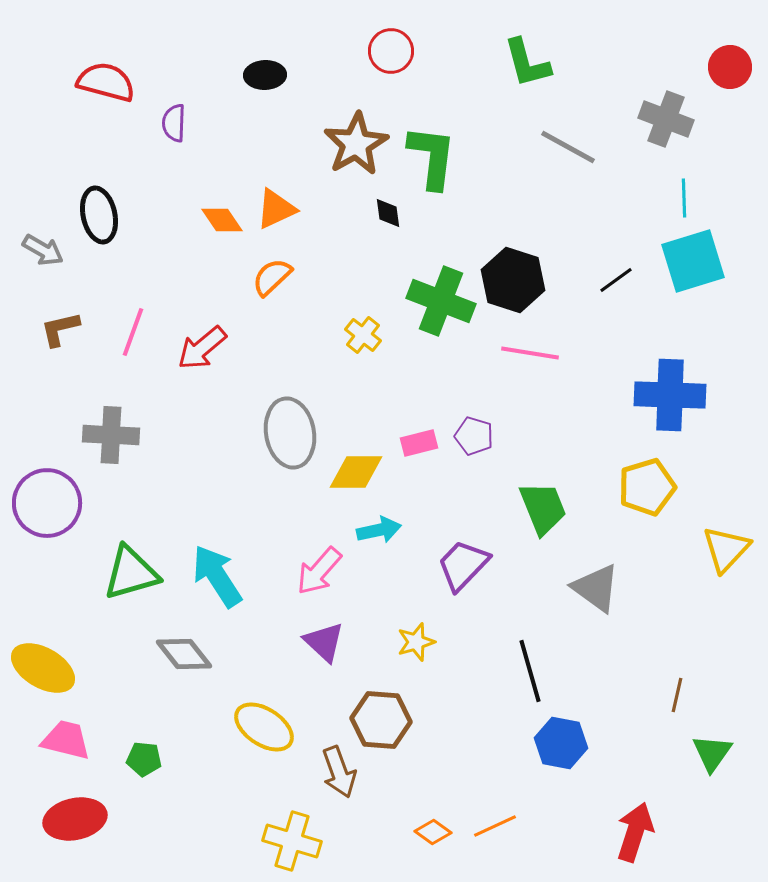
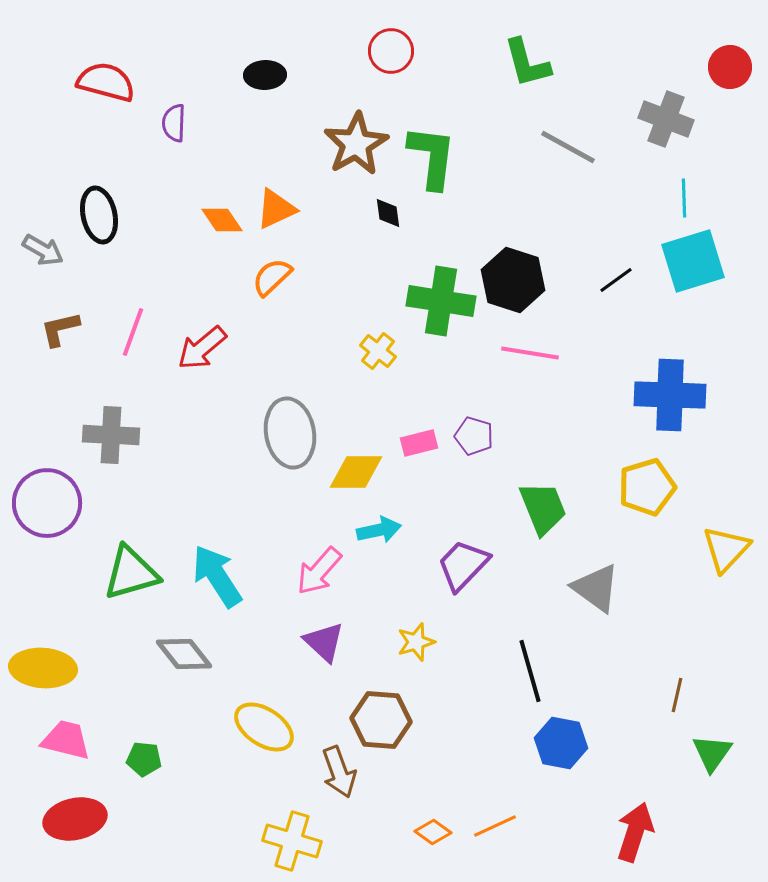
green cross at (441, 301): rotated 12 degrees counterclockwise
yellow cross at (363, 335): moved 15 px right, 16 px down
yellow ellipse at (43, 668): rotated 26 degrees counterclockwise
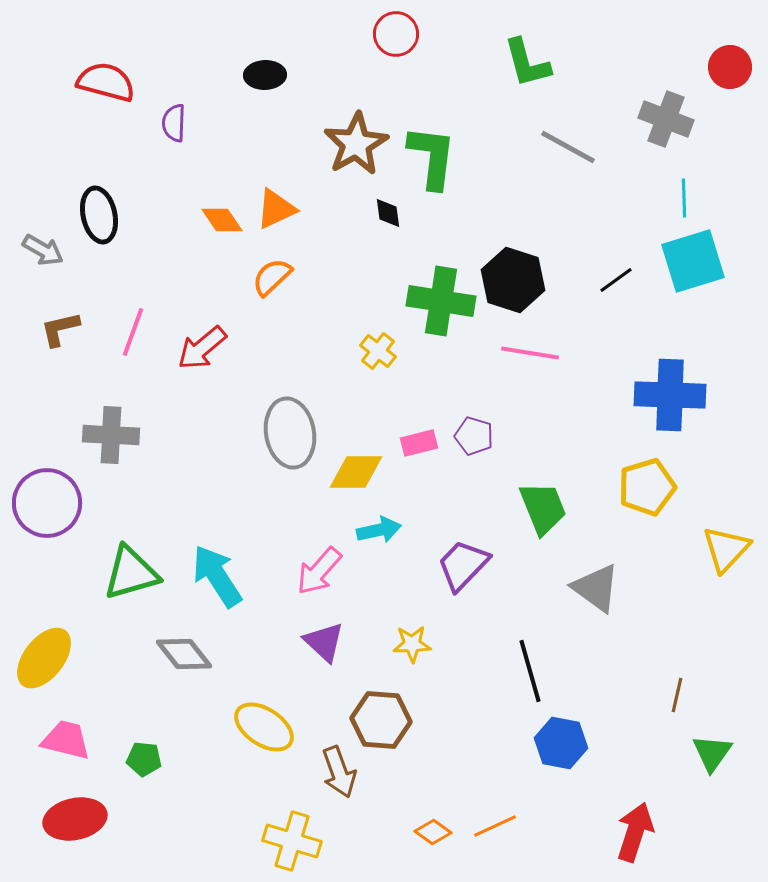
red circle at (391, 51): moved 5 px right, 17 px up
yellow star at (416, 642): moved 4 px left, 2 px down; rotated 15 degrees clockwise
yellow ellipse at (43, 668): moved 1 px right, 10 px up; rotated 56 degrees counterclockwise
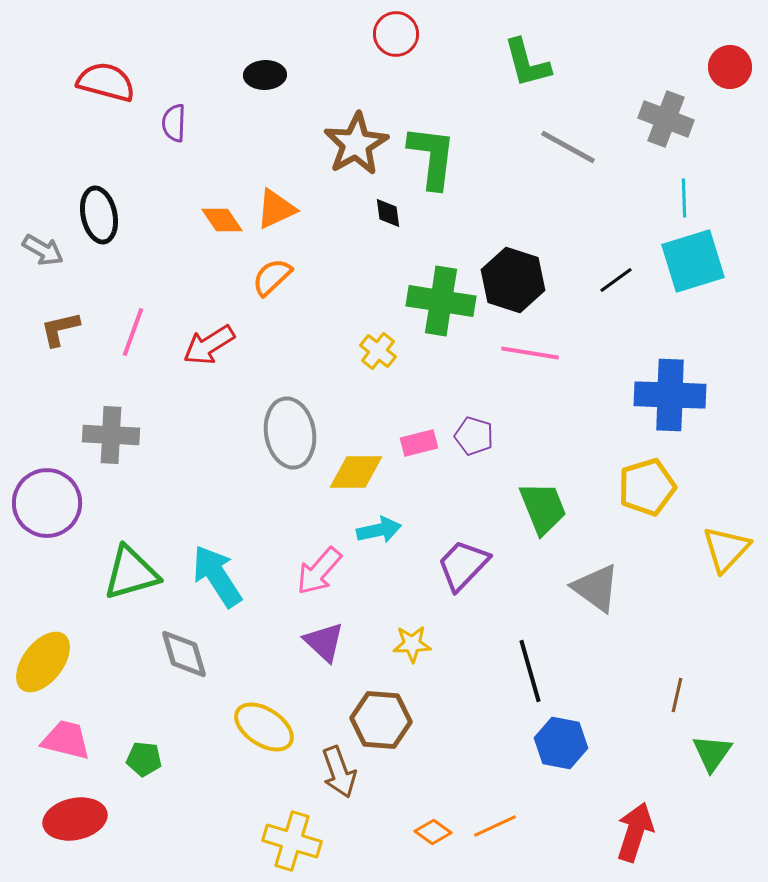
red arrow at (202, 348): moved 7 px right, 3 px up; rotated 8 degrees clockwise
gray diamond at (184, 654): rotated 22 degrees clockwise
yellow ellipse at (44, 658): moved 1 px left, 4 px down
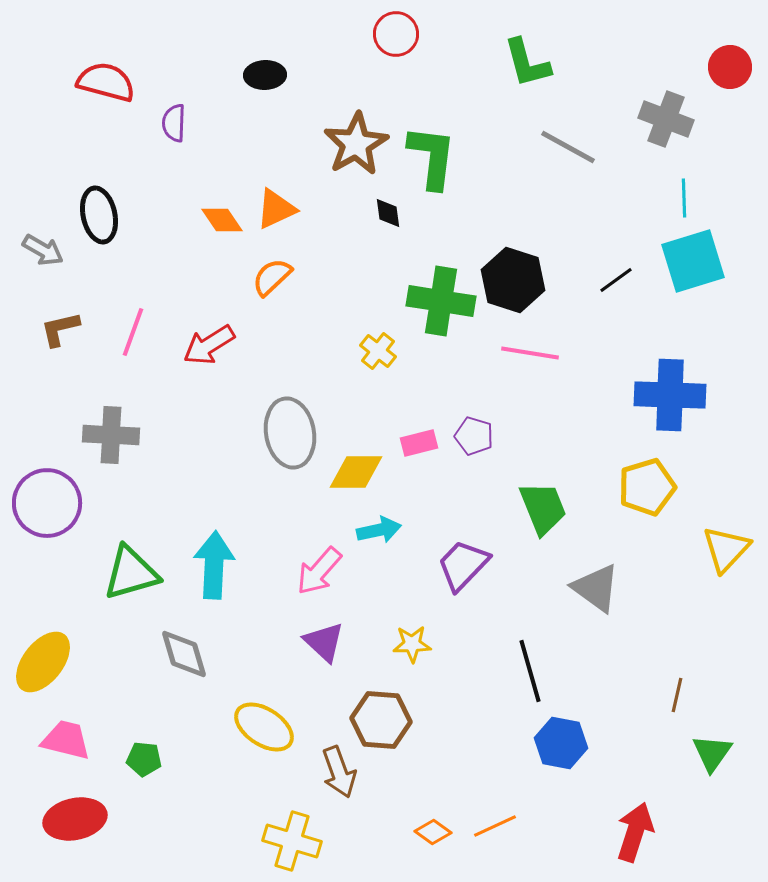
cyan arrow at (217, 576): moved 3 px left, 11 px up; rotated 36 degrees clockwise
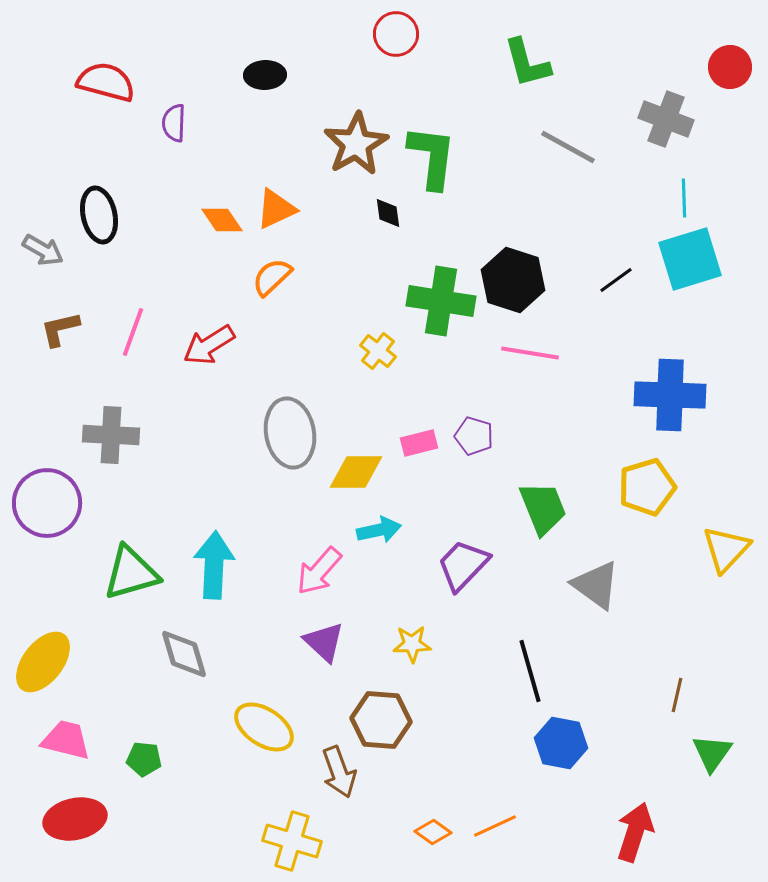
cyan square at (693, 261): moved 3 px left, 2 px up
gray triangle at (596, 588): moved 3 px up
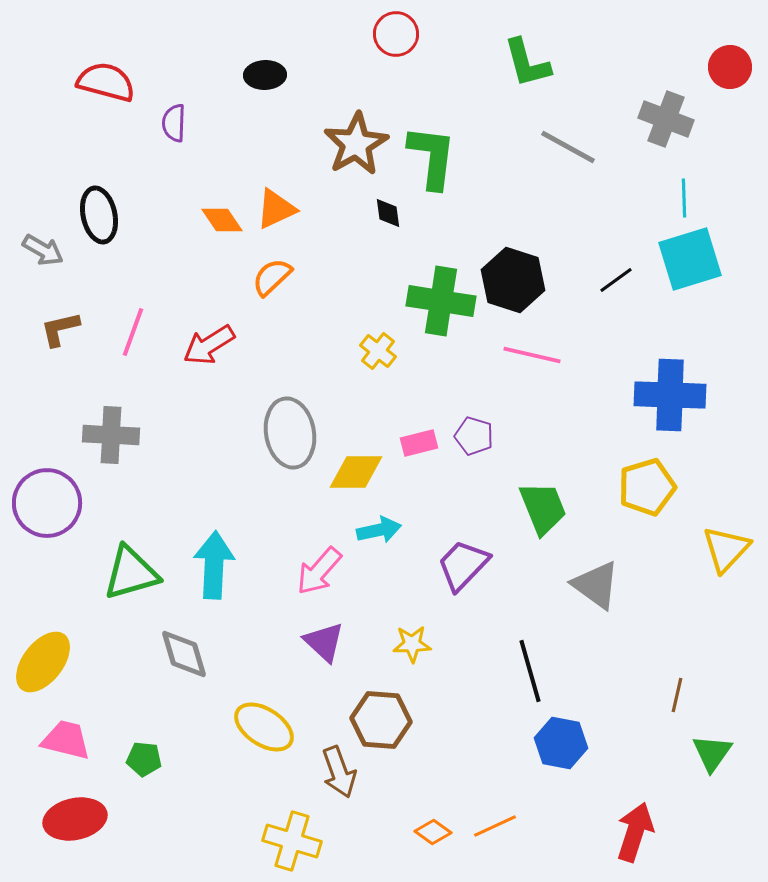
pink line at (530, 353): moved 2 px right, 2 px down; rotated 4 degrees clockwise
